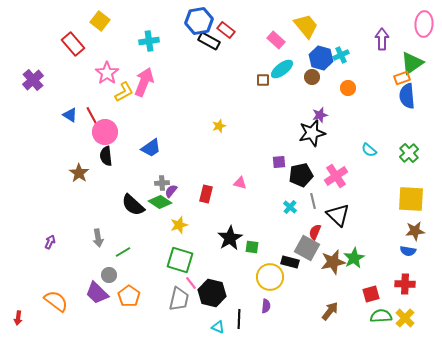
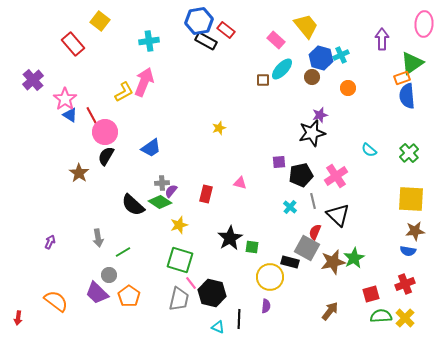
black rectangle at (209, 41): moved 3 px left
cyan ellipse at (282, 69): rotated 10 degrees counterclockwise
pink star at (107, 73): moved 42 px left, 26 px down
yellow star at (219, 126): moved 2 px down
black semicircle at (106, 156): rotated 36 degrees clockwise
red cross at (405, 284): rotated 24 degrees counterclockwise
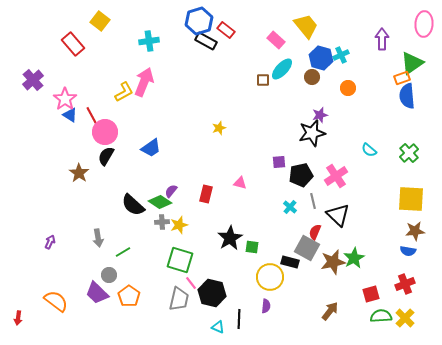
blue hexagon at (199, 21): rotated 8 degrees counterclockwise
gray cross at (162, 183): moved 39 px down
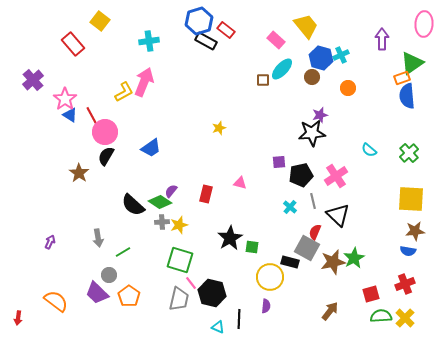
black star at (312, 133): rotated 8 degrees clockwise
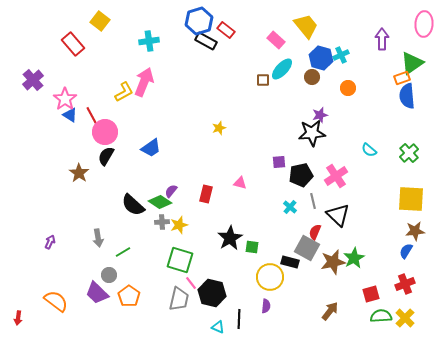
blue semicircle at (408, 251): moved 2 px left; rotated 112 degrees clockwise
